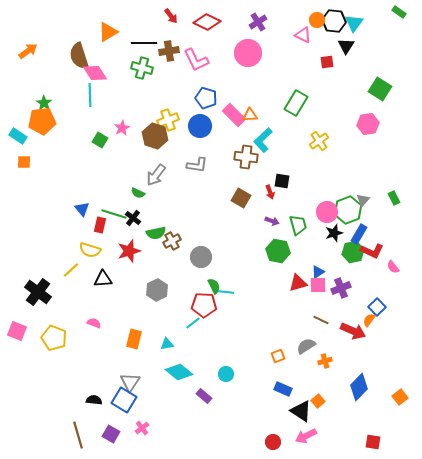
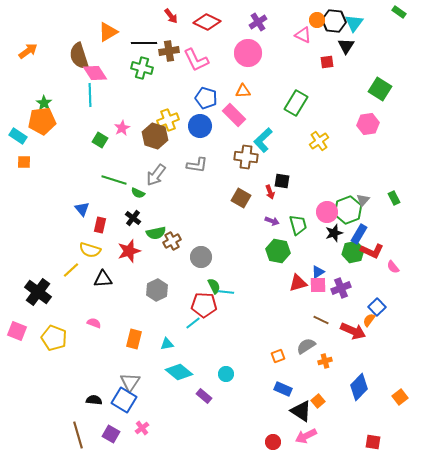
orange triangle at (250, 115): moved 7 px left, 24 px up
green line at (114, 214): moved 34 px up
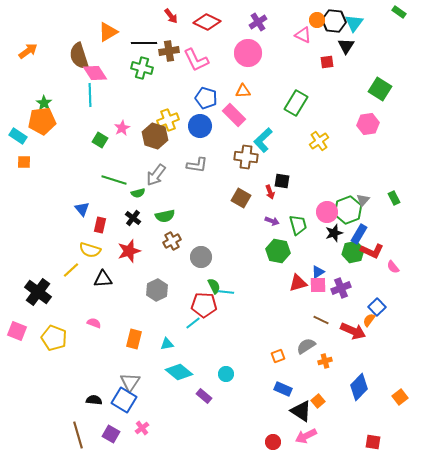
green semicircle at (138, 193): rotated 40 degrees counterclockwise
green semicircle at (156, 233): moved 9 px right, 17 px up
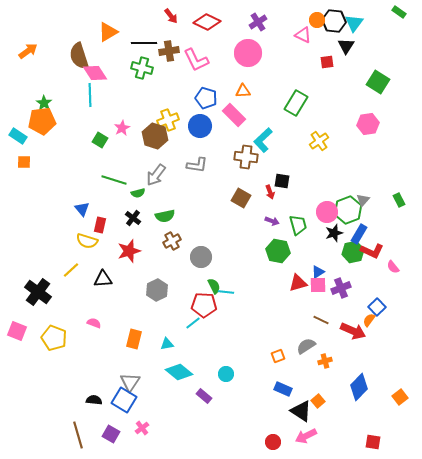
green square at (380, 89): moved 2 px left, 7 px up
green rectangle at (394, 198): moved 5 px right, 2 px down
yellow semicircle at (90, 250): moved 3 px left, 9 px up
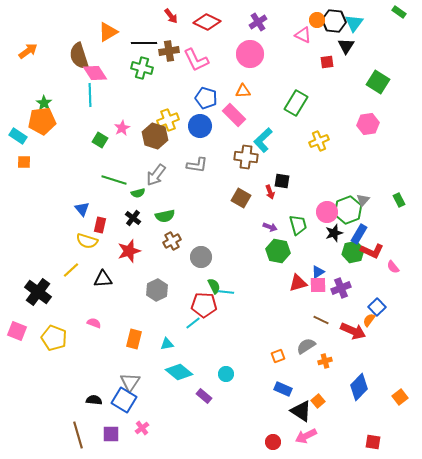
pink circle at (248, 53): moved 2 px right, 1 px down
yellow cross at (319, 141): rotated 12 degrees clockwise
purple arrow at (272, 221): moved 2 px left, 6 px down
purple square at (111, 434): rotated 30 degrees counterclockwise
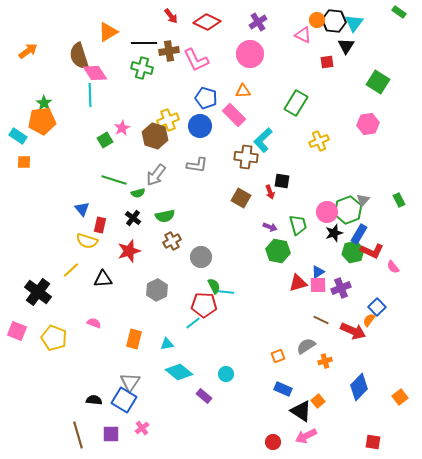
green square at (100, 140): moved 5 px right; rotated 28 degrees clockwise
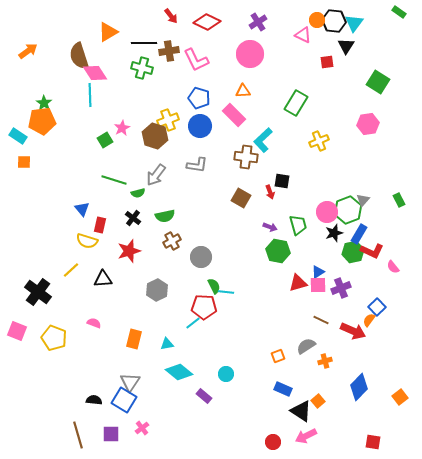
blue pentagon at (206, 98): moved 7 px left
red pentagon at (204, 305): moved 2 px down
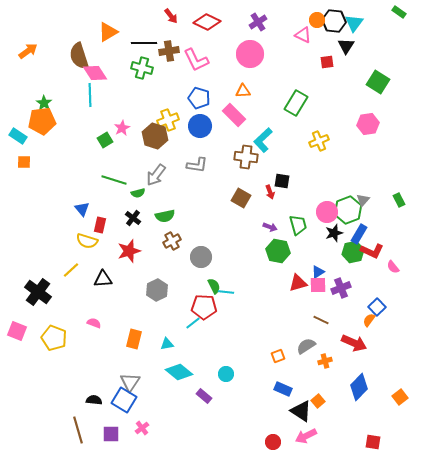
red arrow at (353, 331): moved 1 px right, 12 px down
brown line at (78, 435): moved 5 px up
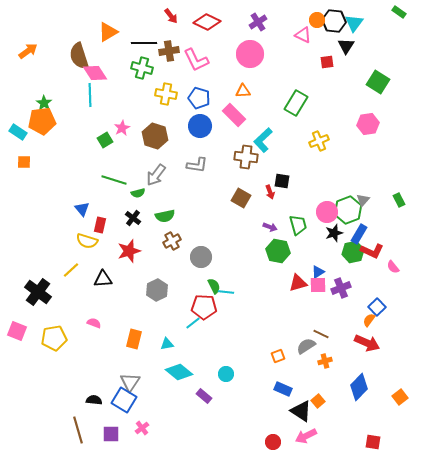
yellow cross at (168, 120): moved 2 px left, 26 px up; rotated 30 degrees clockwise
cyan rectangle at (18, 136): moved 4 px up
brown line at (321, 320): moved 14 px down
yellow pentagon at (54, 338): rotated 30 degrees counterclockwise
red arrow at (354, 343): moved 13 px right
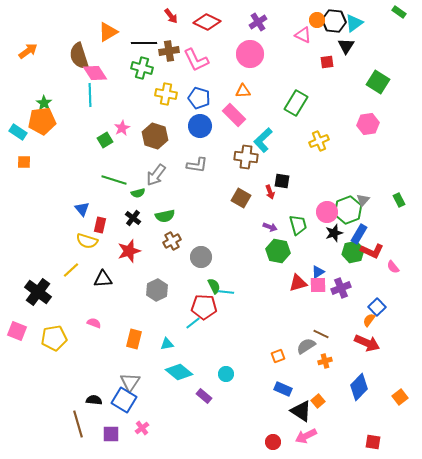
cyan triangle at (354, 23): rotated 18 degrees clockwise
brown line at (78, 430): moved 6 px up
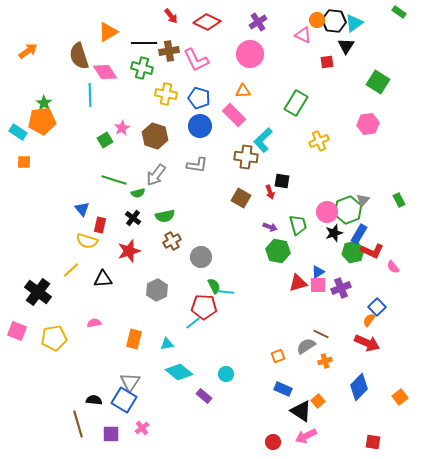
pink diamond at (95, 73): moved 10 px right, 1 px up
pink semicircle at (94, 323): rotated 32 degrees counterclockwise
